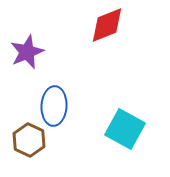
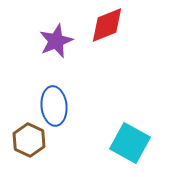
purple star: moved 29 px right, 11 px up
blue ellipse: rotated 9 degrees counterclockwise
cyan square: moved 5 px right, 14 px down
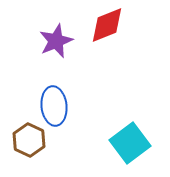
cyan square: rotated 24 degrees clockwise
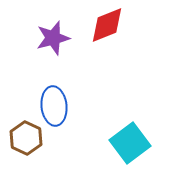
purple star: moved 3 px left, 3 px up; rotated 8 degrees clockwise
brown hexagon: moved 3 px left, 2 px up
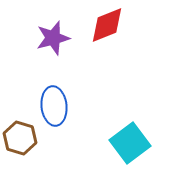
brown hexagon: moved 6 px left; rotated 8 degrees counterclockwise
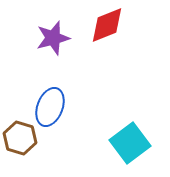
blue ellipse: moved 4 px left, 1 px down; rotated 27 degrees clockwise
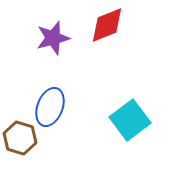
cyan square: moved 23 px up
